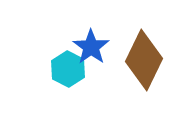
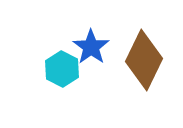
cyan hexagon: moved 6 px left
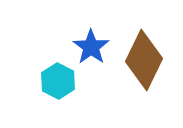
cyan hexagon: moved 4 px left, 12 px down
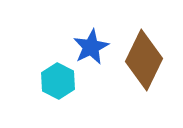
blue star: rotated 9 degrees clockwise
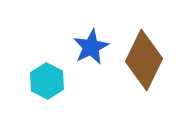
cyan hexagon: moved 11 px left
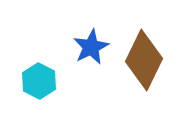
cyan hexagon: moved 8 px left
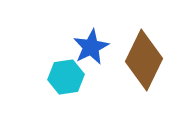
cyan hexagon: moved 27 px right, 4 px up; rotated 24 degrees clockwise
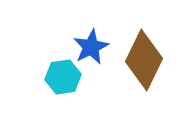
cyan hexagon: moved 3 px left
